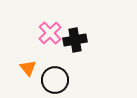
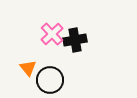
pink cross: moved 2 px right, 1 px down
black circle: moved 5 px left
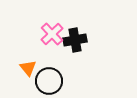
black circle: moved 1 px left, 1 px down
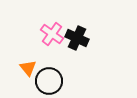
pink cross: rotated 10 degrees counterclockwise
black cross: moved 2 px right, 2 px up; rotated 35 degrees clockwise
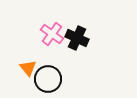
black circle: moved 1 px left, 2 px up
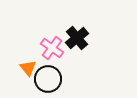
pink cross: moved 14 px down
black cross: rotated 25 degrees clockwise
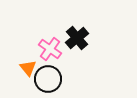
pink cross: moved 2 px left, 1 px down
